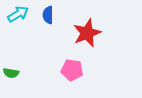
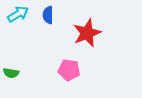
pink pentagon: moved 3 px left
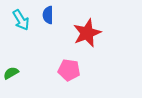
cyan arrow: moved 3 px right, 6 px down; rotated 90 degrees clockwise
green semicircle: rotated 140 degrees clockwise
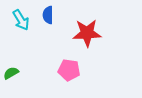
red star: rotated 20 degrees clockwise
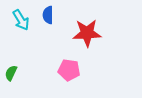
green semicircle: rotated 35 degrees counterclockwise
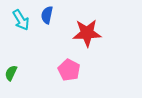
blue semicircle: moved 1 px left; rotated 12 degrees clockwise
pink pentagon: rotated 20 degrees clockwise
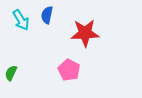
red star: moved 2 px left
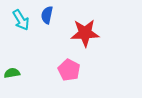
green semicircle: moved 1 px right; rotated 56 degrees clockwise
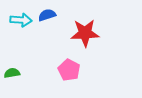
blue semicircle: rotated 60 degrees clockwise
cyan arrow: rotated 55 degrees counterclockwise
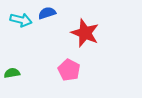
blue semicircle: moved 2 px up
cyan arrow: rotated 10 degrees clockwise
red star: rotated 24 degrees clockwise
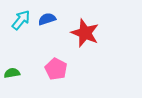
blue semicircle: moved 6 px down
cyan arrow: rotated 65 degrees counterclockwise
pink pentagon: moved 13 px left, 1 px up
